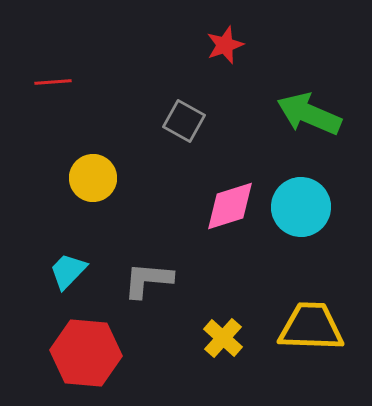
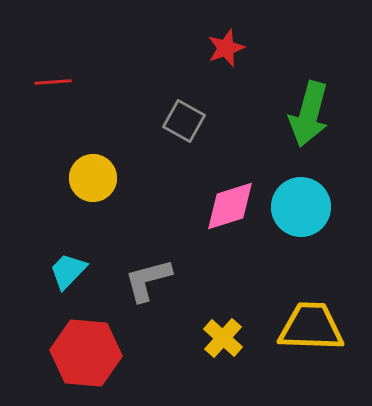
red star: moved 1 px right, 3 px down
green arrow: rotated 98 degrees counterclockwise
gray L-shape: rotated 20 degrees counterclockwise
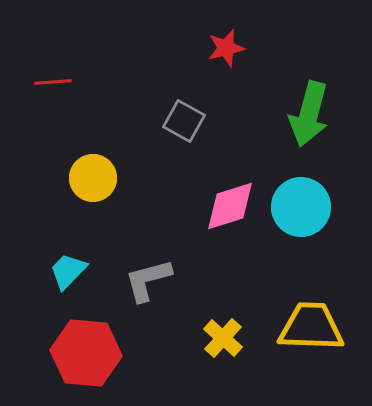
red star: rotated 6 degrees clockwise
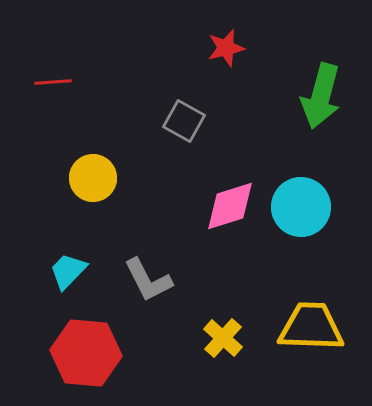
green arrow: moved 12 px right, 18 px up
gray L-shape: rotated 102 degrees counterclockwise
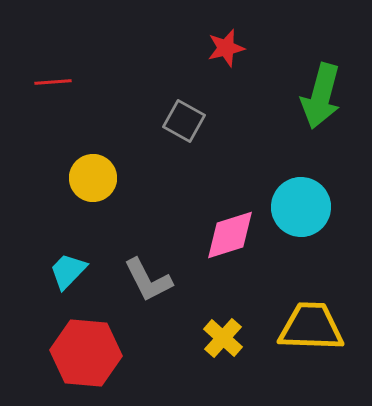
pink diamond: moved 29 px down
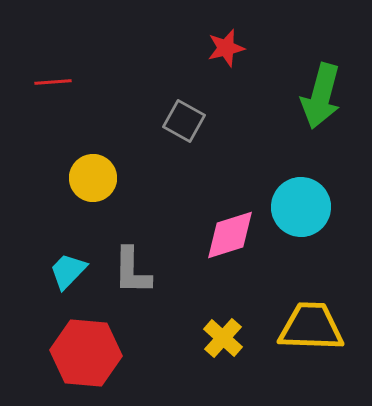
gray L-shape: moved 16 px left, 9 px up; rotated 28 degrees clockwise
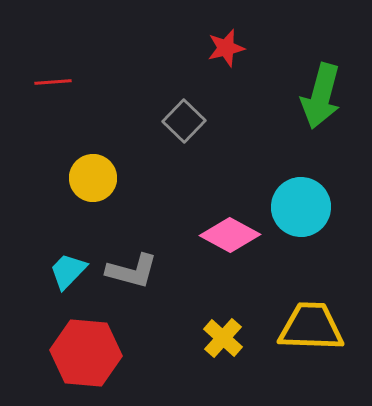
gray square: rotated 15 degrees clockwise
pink diamond: rotated 46 degrees clockwise
gray L-shape: rotated 76 degrees counterclockwise
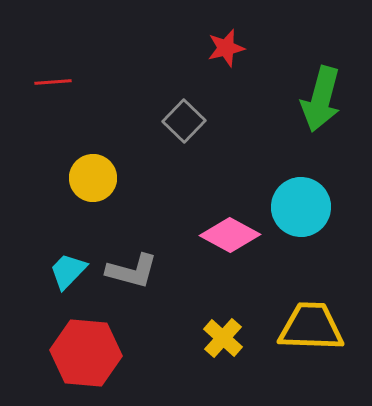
green arrow: moved 3 px down
